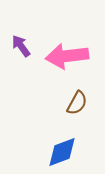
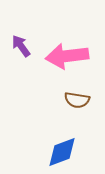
brown semicircle: moved 3 px up; rotated 70 degrees clockwise
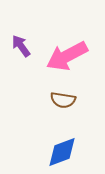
pink arrow: rotated 21 degrees counterclockwise
brown semicircle: moved 14 px left
